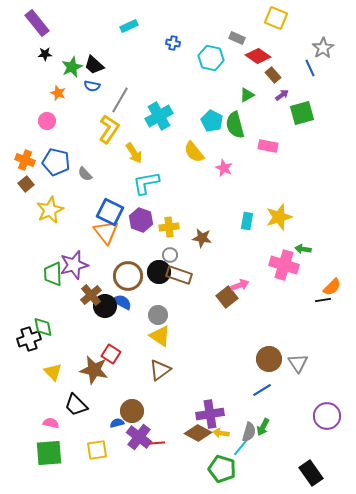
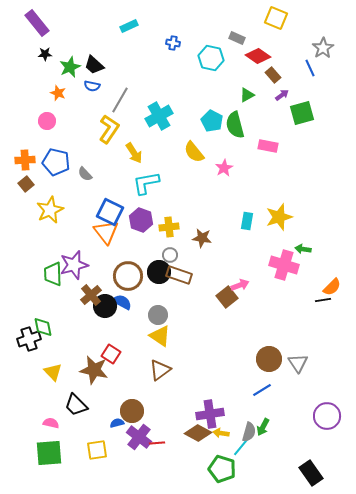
green star at (72, 67): moved 2 px left
orange cross at (25, 160): rotated 24 degrees counterclockwise
pink star at (224, 168): rotated 18 degrees clockwise
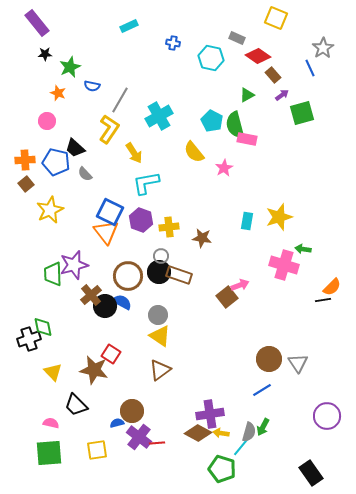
black trapezoid at (94, 65): moved 19 px left, 83 px down
pink rectangle at (268, 146): moved 21 px left, 7 px up
gray circle at (170, 255): moved 9 px left, 1 px down
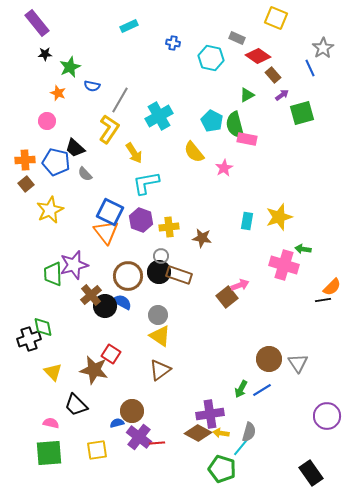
green arrow at (263, 427): moved 22 px left, 38 px up
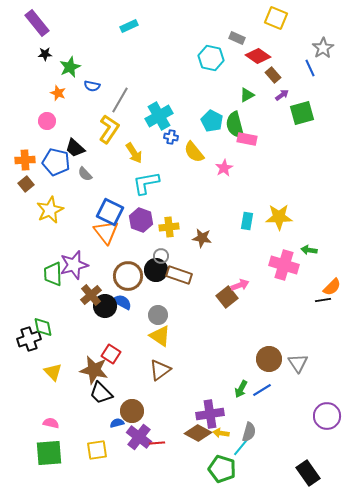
blue cross at (173, 43): moved 2 px left, 94 px down
yellow star at (279, 217): rotated 16 degrees clockwise
green arrow at (303, 249): moved 6 px right, 1 px down
black circle at (159, 272): moved 3 px left, 2 px up
black trapezoid at (76, 405): moved 25 px right, 12 px up
black rectangle at (311, 473): moved 3 px left
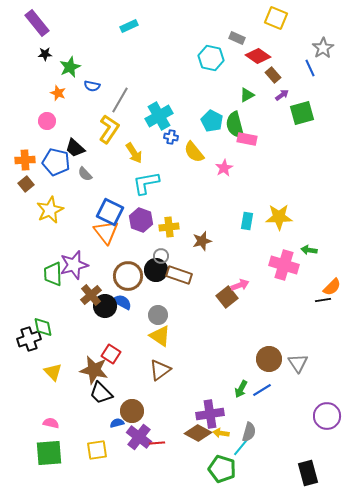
brown star at (202, 238): moved 3 px down; rotated 24 degrees counterclockwise
black rectangle at (308, 473): rotated 20 degrees clockwise
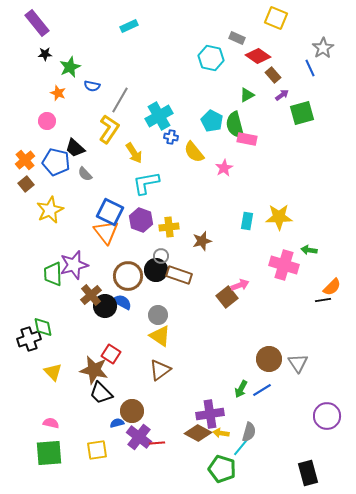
orange cross at (25, 160): rotated 36 degrees counterclockwise
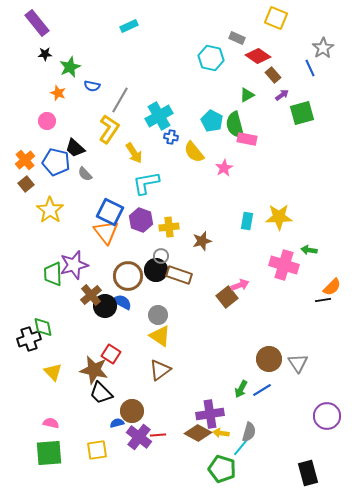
yellow star at (50, 210): rotated 12 degrees counterclockwise
red line at (157, 443): moved 1 px right, 8 px up
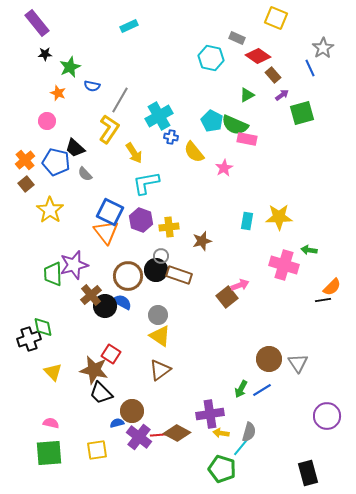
green semicircle at (235, 125): rotated 52 degrees counterclockwise
brown diamond at (198, 433): moved 21 px left
